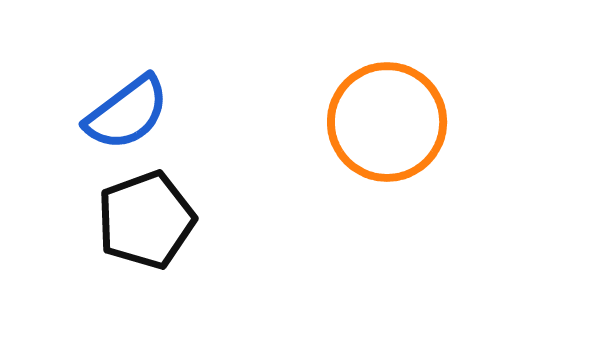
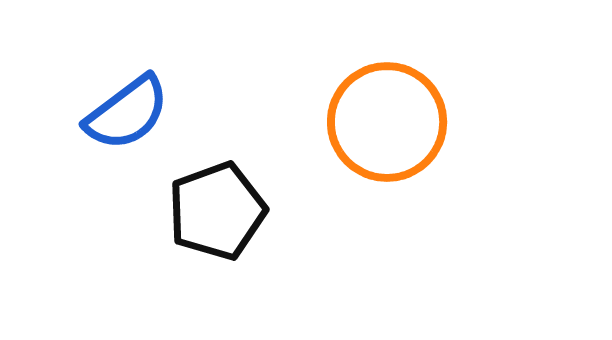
black pentagon: moved 71 px right, 9 px up
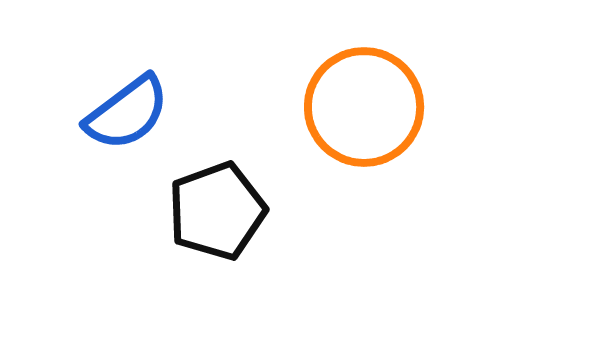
orange circle: moved 23 px left, 15 px up
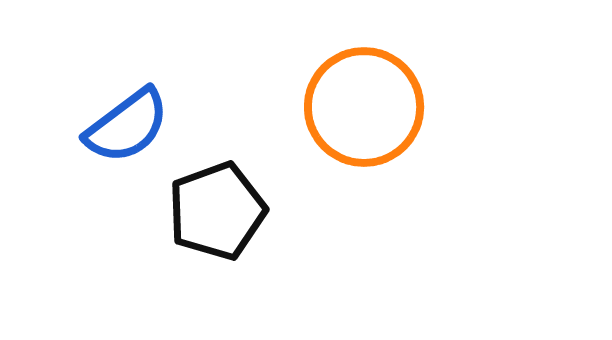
blue semicircle: moved 13 px down
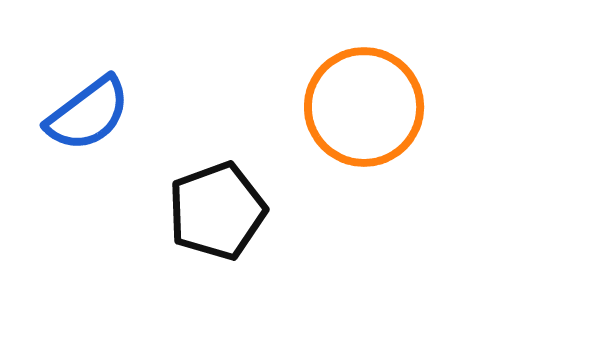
blue semicircle: moved 39 px left, 12 px up
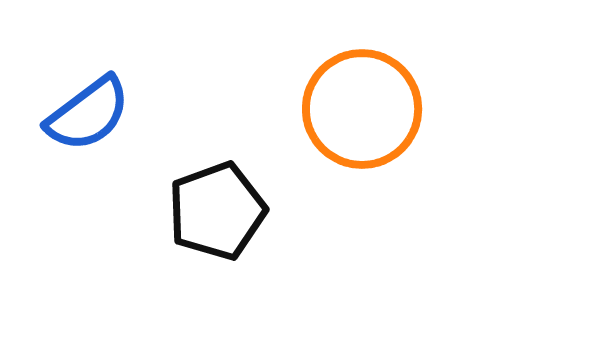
orange circle: moved 2 px left, 2 px down
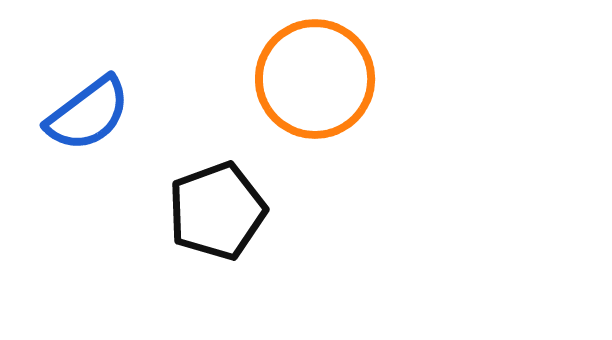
orange circle: moved 47 px left, 30 px up
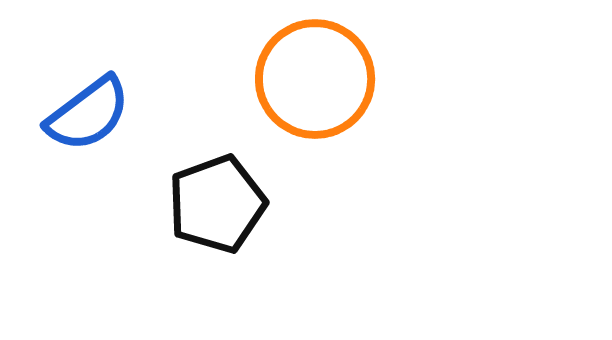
black pentagon: moved 7 px up
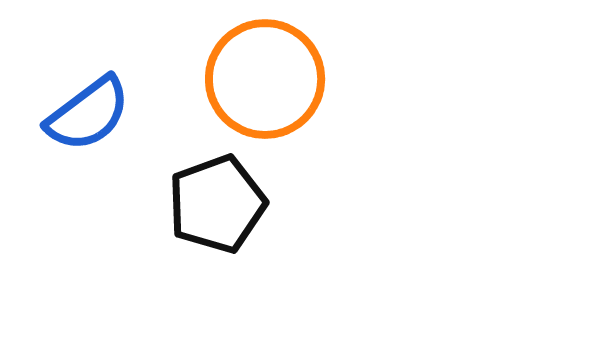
orange circle: moved 50 px left
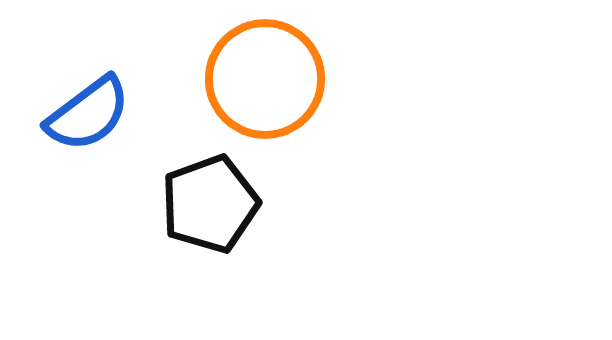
black pentagon: moved 7 px left
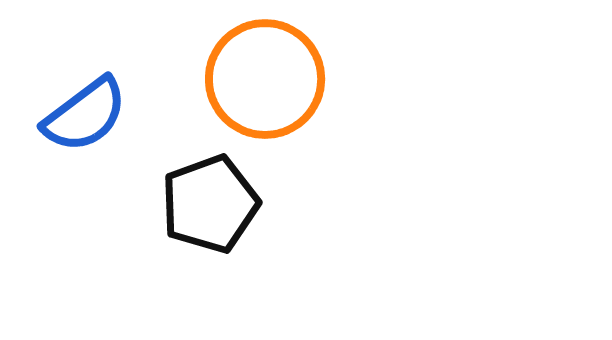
blue semicircle: moved 3 px left, 1 px down
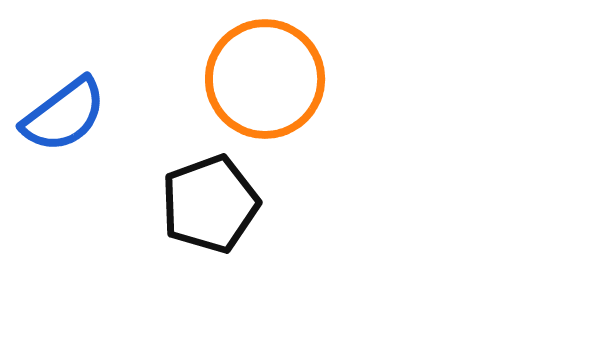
blue semicircle: moved 21 px left
